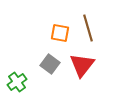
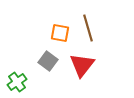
gray square: moved 2 px left, 3 px up
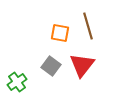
brown line: moved 2 px up
gray square: moved 3 px right, 5 px down
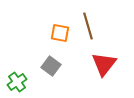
red triangle: moved 22 px right, 1 px up
